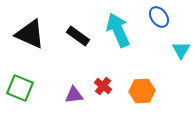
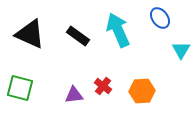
blue ellipse: moved 1 px right, 1 px down
green square: rotated 8 degrees counterclockwise
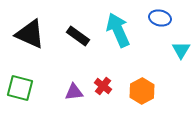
blue ellipse: rotated 40 degrees counterclockwise
orange hexagon: rotated 25 degrees counterclockwise
purple triangle: moved 3 px up
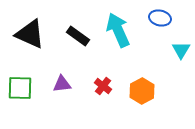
green square: rotated 12 degrees counterclockwise
purple triangle: moved 12 px left, 8 px up
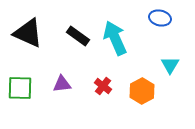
cyan arrow: moved 3 px left, 8 px down
black triangle: moved 2 px left, 1 px up
cyan triangle: moved 11 px left, 15 px down
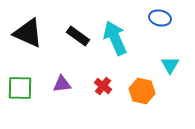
orange hexagon: rotated 20 degrees counterclockwise
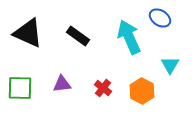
blue ellipse: rotated 20 degrees clockwise
cyan arrow: moved 14 px right, 1 px up
red cross: moved 2 px down
orange hexagon: rotated 15 degrees clockwise
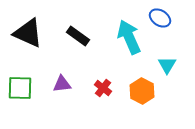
cyan triangle: moved 3 px left
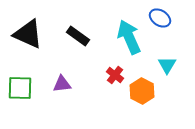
black triangle: moved 1 px down
red cross: moved 12 px right, 13 px up
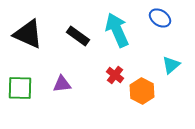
cyan arrow: moved 12 px left, 7 px up
cyan triangle: moved 4 px right; rotated 18 degrees clockwise
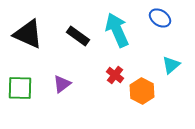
purple triangle: rotated 30 degrees counterclockwise
